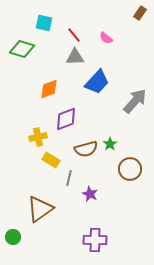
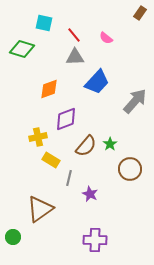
brown semicircle: moved 3 px up; rotated 35 degrees counterclockwise
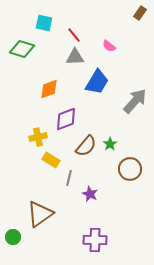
pink semicircle: moved 3 px right, 8 px down
blue trapezoid: rotated 12 degrees counterclockwise
brown triangle: moved 5 px down
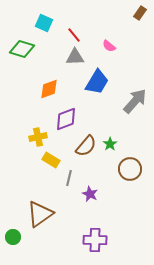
cyan square: rotated 12 degrees clockwise
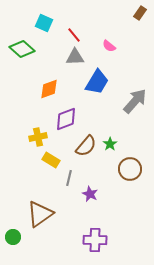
green diamond: rotated 25 degrees clockwise
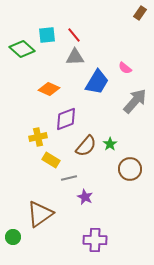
cyan square: moved 3 px right, 12 px down; rotated 30 degrees counterclockwise
pink semicircle: moved 16 px right, 22 px down
orange diamond: rotated 45 degrees clockwise
gray line: rotated 63 degrees clockwise
purple star: moved 5 px left, 3 px down
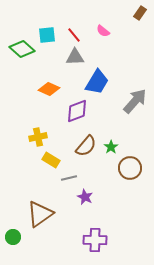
pink semicircle: moved 22 px left, 37 px up
purple diamond: moved 11 px right, 8 px up
green star: moved 1 px right, 3 px down
brown circle: moved 1 px up
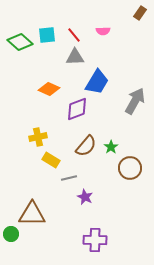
pink semicircle: rotated 40 degrees counterclockwise
green diamond: moved 2 px left, 7 px up
gray arrow: rotated 12 degrees counterclockwise
purple diamond: moved 2 px up
brown triangle: moved 8 px left; rotated 36 degrees clockwise
green circle: moved 2 px left, 3 px up
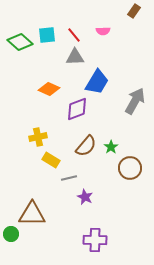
brown rectangle: moved 6 px left, 2 px up
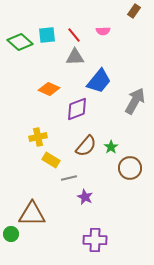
blue trapezoid: moved 2 px right, 1 px up; rotated 8 degrees clockwise
